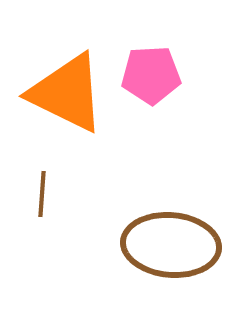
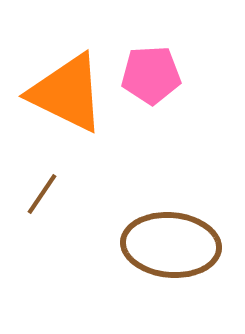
brown line: rotated 30 degrees clockwise
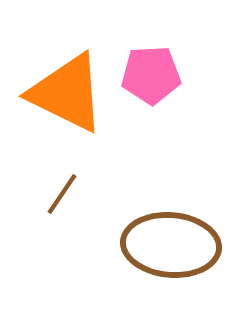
brown line: moved 20 px right
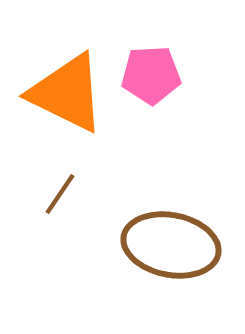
brown line: moved 2 px left
brown ellipse: rotated 6 degrees clockwise
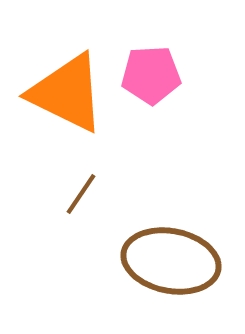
brown line: moved 21 px right
brown ellipse: moved 16 px down
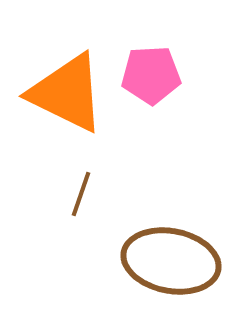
brown line: rotated 15 degrees counterclockwise
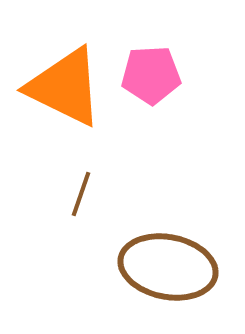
orange triangle: moved 2 px left, 6 px up
brown ellipse: moved 3 px left, 6 px down
